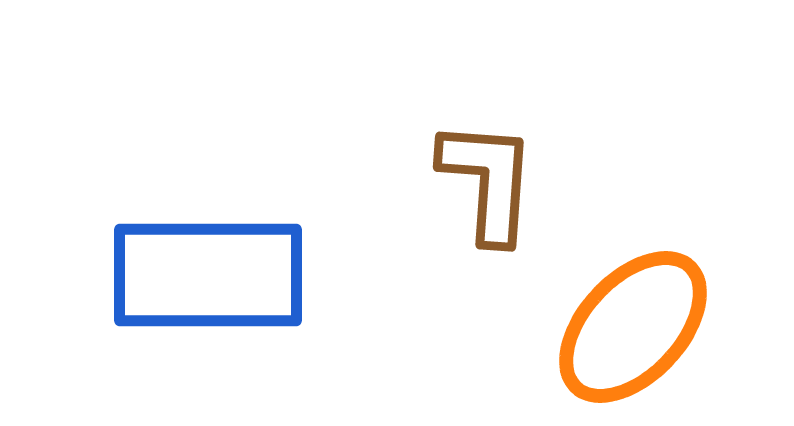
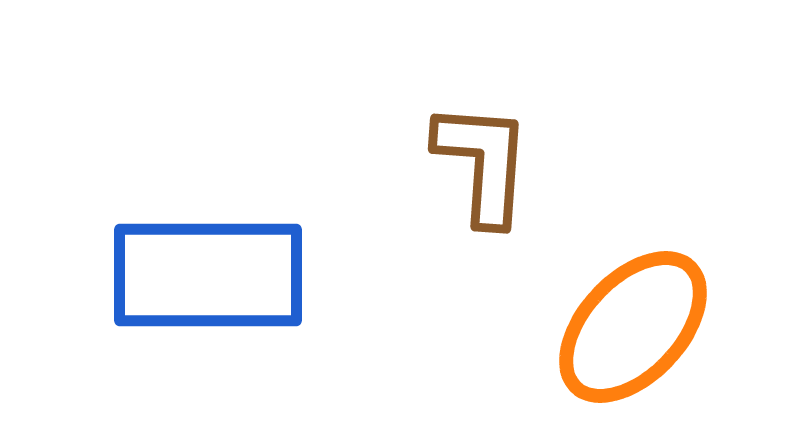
brown L-shape: moved 5 px left, 18 px up
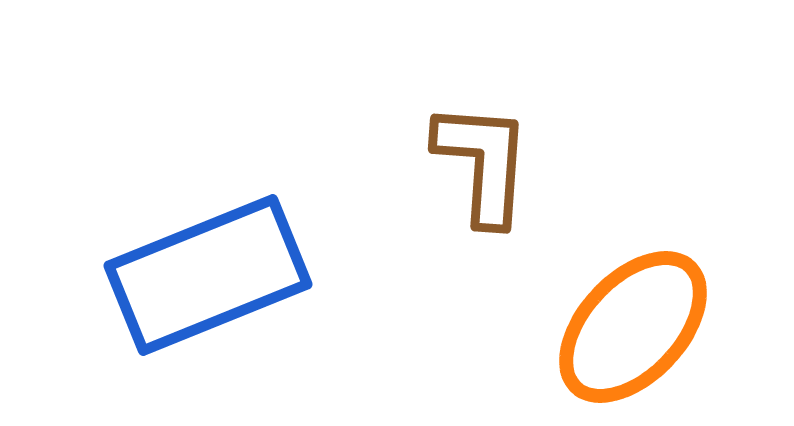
blue rectangle: rotated 22 degrees counterclockwise
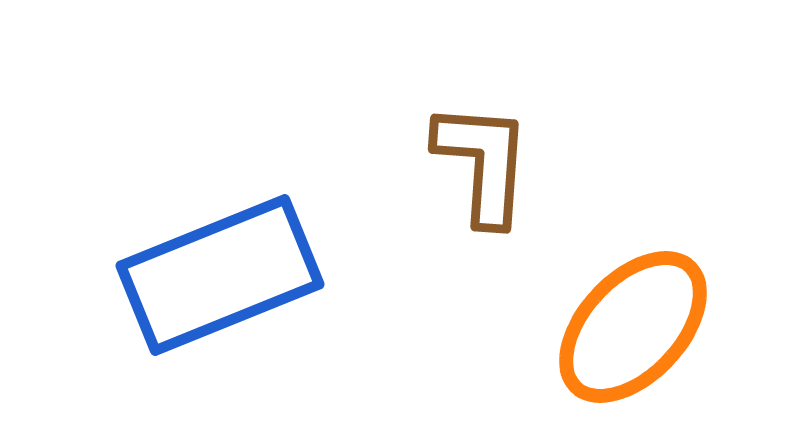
blue rectangle: moved 12 px right
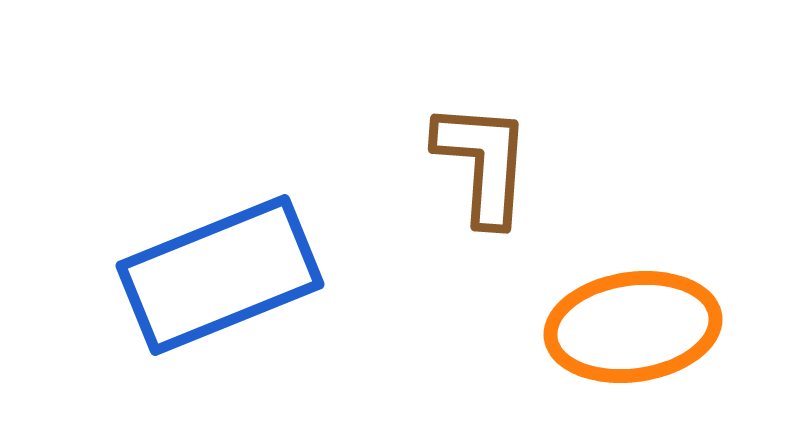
orange ellipse: rotated 39 degrees clockwise
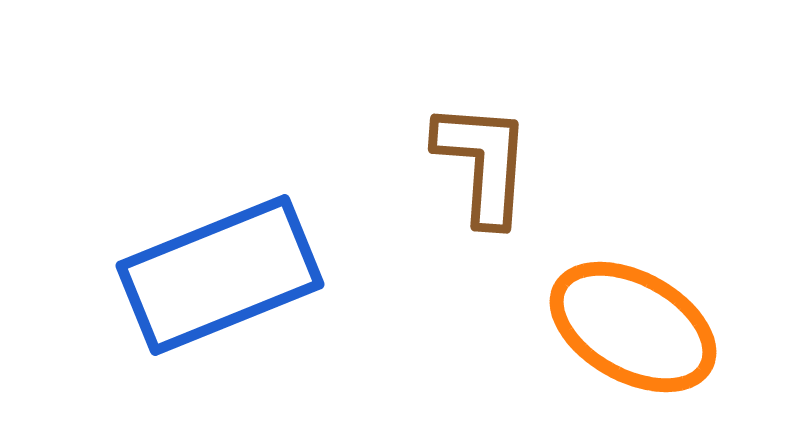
orange ellipse: rotated 37 degrees clockwise
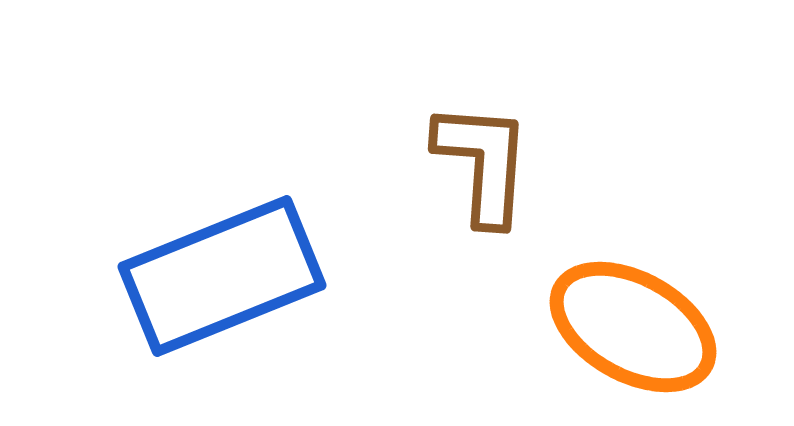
blue rectangle: moved 2 px right, 1 px down
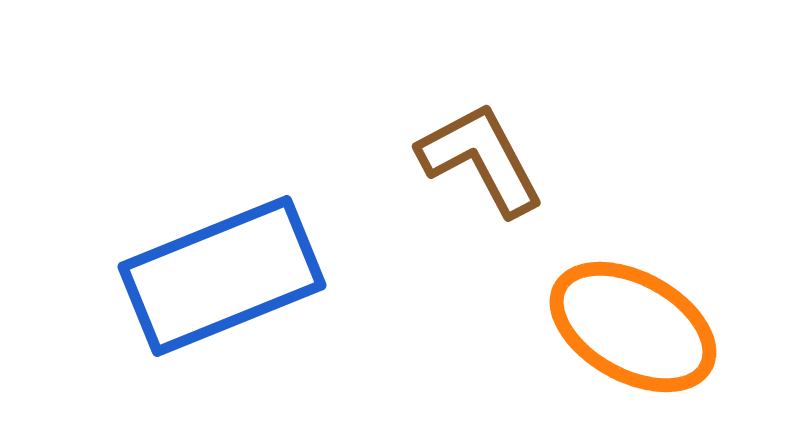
brown L-shape: moved 2 px left, 4 px up; rotated 32 degrees counterclockwise
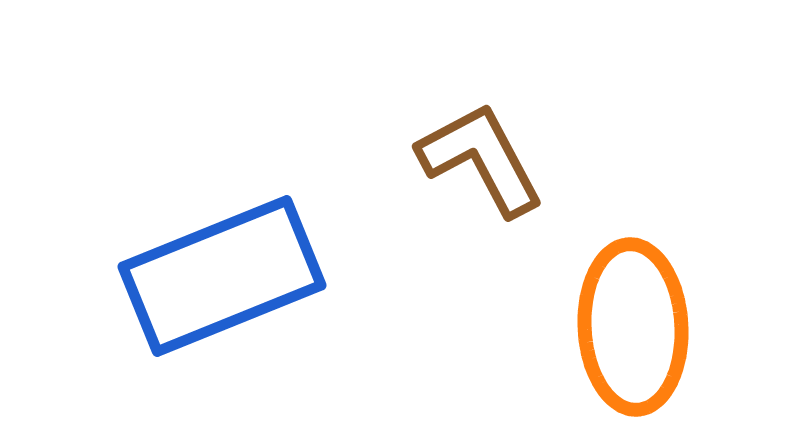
orange ellipse: rotated 58 degrees clockwise
